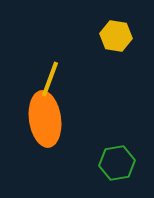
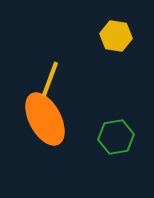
orange ellipse: rotated 20 degrees counterclockwise
green hexagon: moved 1 px left, 26 px up
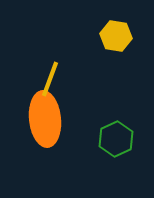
orange ellipse: rotated 22 degrees clockwise
green hexagon: moved 2 px down; rotated 16 degrees counterclockwise
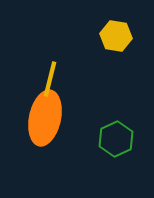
yellow line: rotated 6 degrees counterclockwise
orange ellipse: moved 1 px up; rotated 18 degrees clockwise
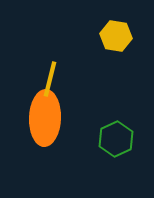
orange ellipse: rotated 10 degrees counterclockwise
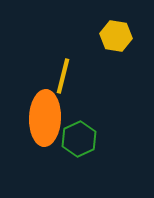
yellow line: moved 13 px right, 3 px up
green hexagon: moved 37 px left
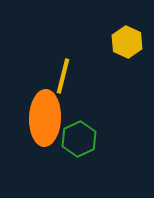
yellow hexagon: moved 11 px right, 6 px down; rotated 16 degrees clockwise
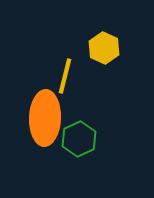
yellow hexagon: moved 23 px left, 6 px down
yellow line: moved 2 px right
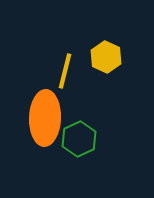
yellow hexagon: moved 2 px right, 9 px down
yellow line: moved 5 px up
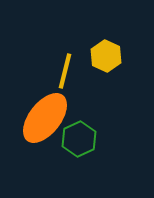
yellow hexagon: moved 1 px up
orange ellipse: rotated 36 degrees clockwise
